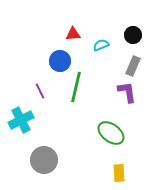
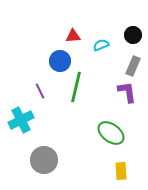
red triangle: moved 2 px down
yellow rectangle: moved 2 px right, 2 px up
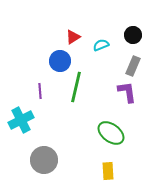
red triangle: moved 1 px down; rotated 28 degrees counterclockwise
purple line: rotated 21 degrees clockwise
yellow rectangle: moved 13 px left
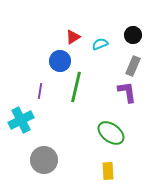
cyan semicircle: moved 1 px left, 1 px up
purple line: rotated 14 degrees clockwise
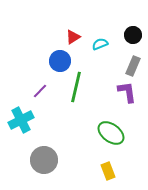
purple line: rotated 35 degrees clockwise
yellow rectangle: rotated 18 degrees counterclockwise
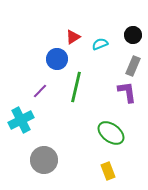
blue circle: moved 3 px left, 2 px up
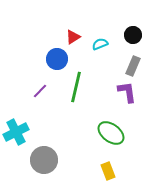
cyan cross: moved 5 px left, 12 px down
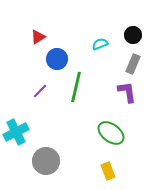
red triangle: moved 35 px left
gray rectangle: moved 2 px up
gray circle: moved 2 px right, 1 px down
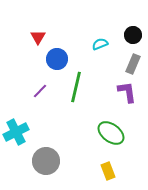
red triangle: rotated 28 degrees counterclockwise
